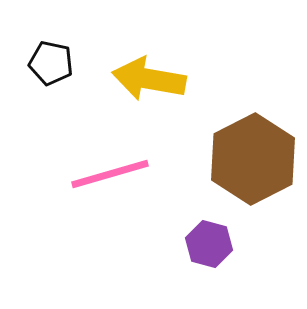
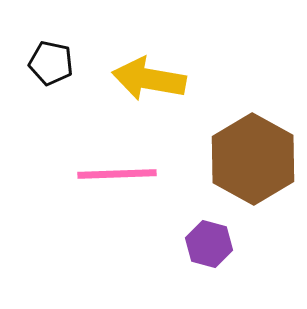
brown hexagon: rotated 4 degrees counterclockwise
pink line: moved 7 px right; rotated 14 degrees clockwise
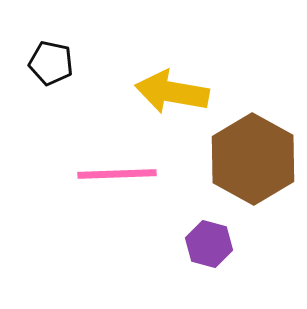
yellow arrow: moved 23 px right, 13 px down
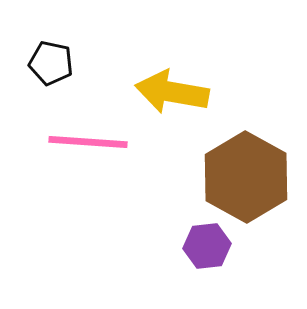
brown hexagon: moved 7 px left, 18 px down
pink line: moved 29 px left, 32 px up; rotated 6 degrees clockwise
purple hexagon: moved 2 px left, 2 px down; rotated 21 degrees counterclockwise
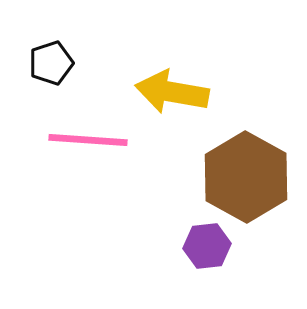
black pentagon: rotated 30 degrees counterclockwise
pink line: moved 2 px up
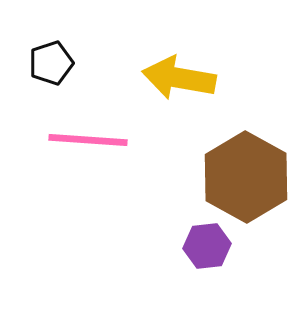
yellow arrow: moved 7 px right, 14 px up
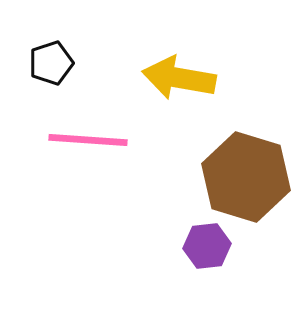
brown hexagon: rotated 12 degrees counterclockwise
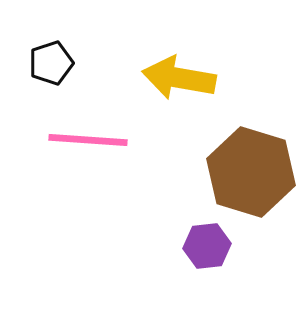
brown hexagon: moved 5 px right, 5 px up
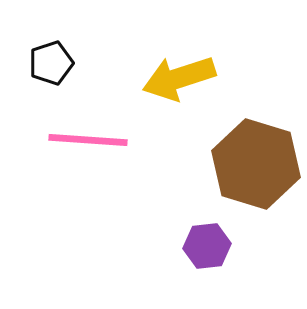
yellow arrow: rotated 28 degrees counterclockwise
brown hexagon: moved 5 px right, 8 px up
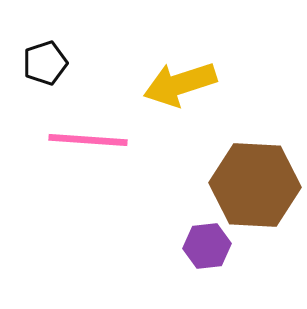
black pentagon: moved 6 px left
yellow arrow: moved 1 px right, 6 px down
brown hexagon: moved 1 px left, 21 px down; rotated 14 degrees counterclockwise
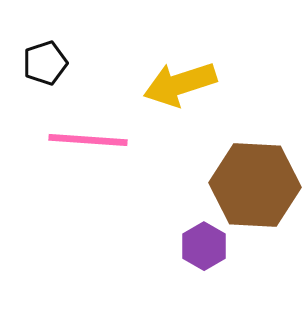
purple hexagon: moved 3 px left; rotated 24 degrees counterclockwise
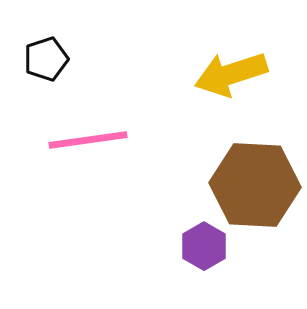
black pentagon: moved 1 px right, 4 px up
yellow arrow: moved 51 px right, 10 px up
pink line: rotated 12 degrees counterclockwise
